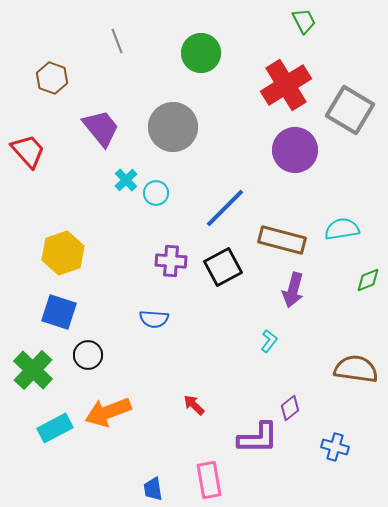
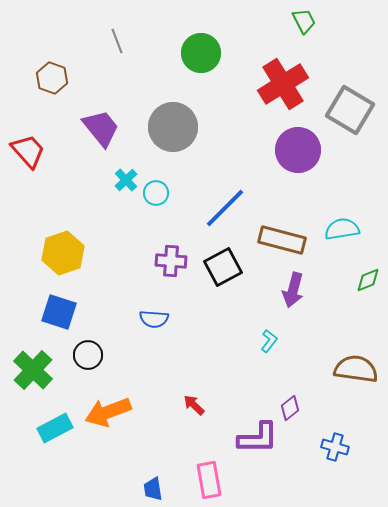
red cross: moved 3 px left, 1 px up
purple circle: moved 3 px right
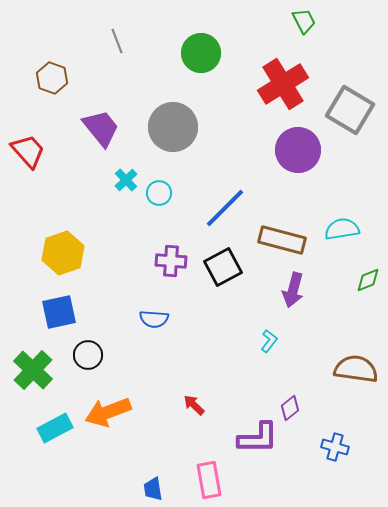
cyan circle: moved 3 px right
blue square: rotated 30 degrees counterclockwise
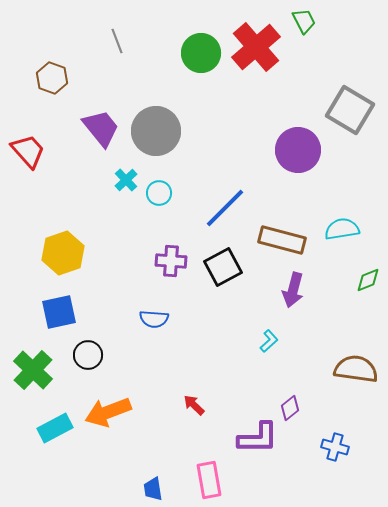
red cross: moved 27 px left, 37 px up; rotated 9 degrees counterclockwise
gray circle: moved 17 px left, 4 px down
cyan L-shape: rotated 10 degrees clockwise
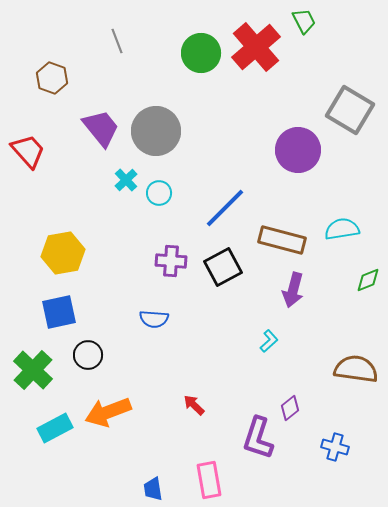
yellow hexagon: rotated 9 degrees clockwise
purple L-shape: rotated 108 degrees clockwise
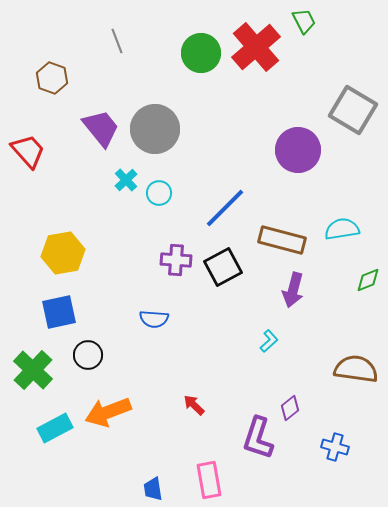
gray square: moved 3 px right
gray circle: moved 1 px left, 2 px up
purple cross: moved 5 px right, 1 px up
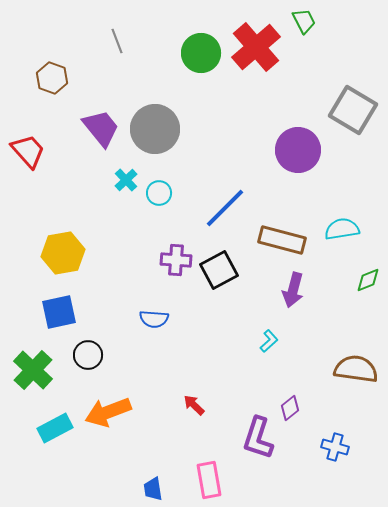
black square: moved 4 px left, 3 px down
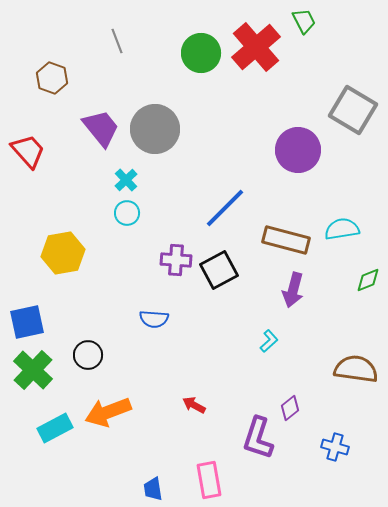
cyan circle: moved 32 px left, 20 px down
brown rectangle: moved 4 px right
blue square: moved 32 px left, 10 px down
red arrow: rotated 15 degrees counterclockwise
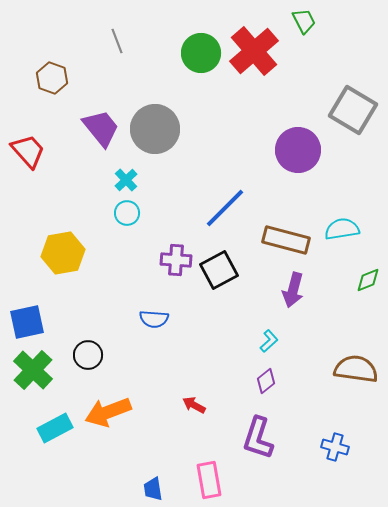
red cross: moved 2 px left, 4 px down
purple diamond: moved 24 px left, 27 px up
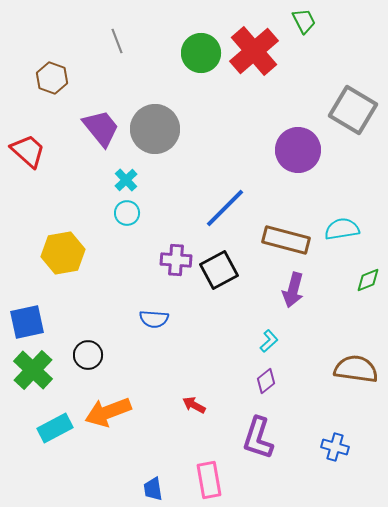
red trapezoid: rotated 6 degrees counterclockwise
